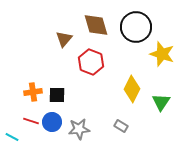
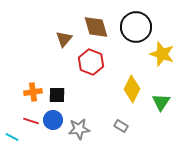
brown diamond: moved 2 px down
blue circle: moved 1 px right, 2 px up
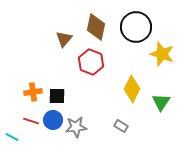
brown diamond: rotated 28 degrees clockwise
black square: moved 1 px down
gray star: moved 3 px left, 2 px up
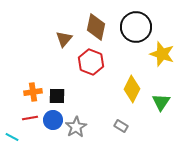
red line: moved 1 px left, 3 px up; rotated 28 degrees counterclockwise
gray star: rotated 25 degrees counterclockwise
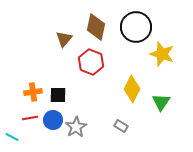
black square: moved 1 px right, 1 px up
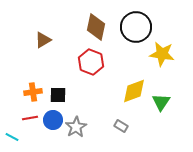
brown triangle: moved 21 px left, 1 px down; rotated 18 degrees clockwise
yellow star: rotated 10 degrees counterclockwise
yellow diamond: moved 2 px right, 2 px down; rotated 44 degrees clockwise
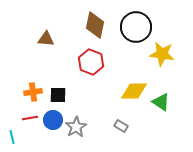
brown diamond: moved 1 px left, 2 px up
brown triangle: moved 3 px right, 1 px up; rotated 36 degrees clockwise
yellow diamond: rotated 20 degrees clockwise
green triangle: rotated 30 degrees counterclockwise
cyan line: rotated 48 degrees clockwise
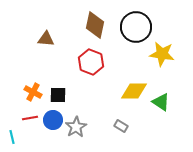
orange cross: rotated 36 degrees clockwise
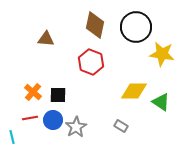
orange cross: rotated 12 degrees clockwise
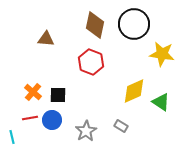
black circle: moved 2 px left, 3 px up
yellow diamond: rotated 24 degrees counterclockwise
blue circle: moved 1 px left
gray star: moved 10 px right, 4 px down
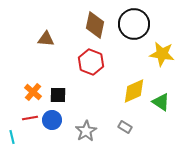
gray rectangle: moved 4 px right, 1 px down
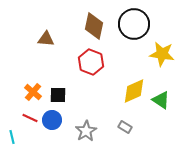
brown diamond: moved 1 px left, 1 px down
green triangle: moved 2 px up
red line: rotated 35 degrees clockwise
